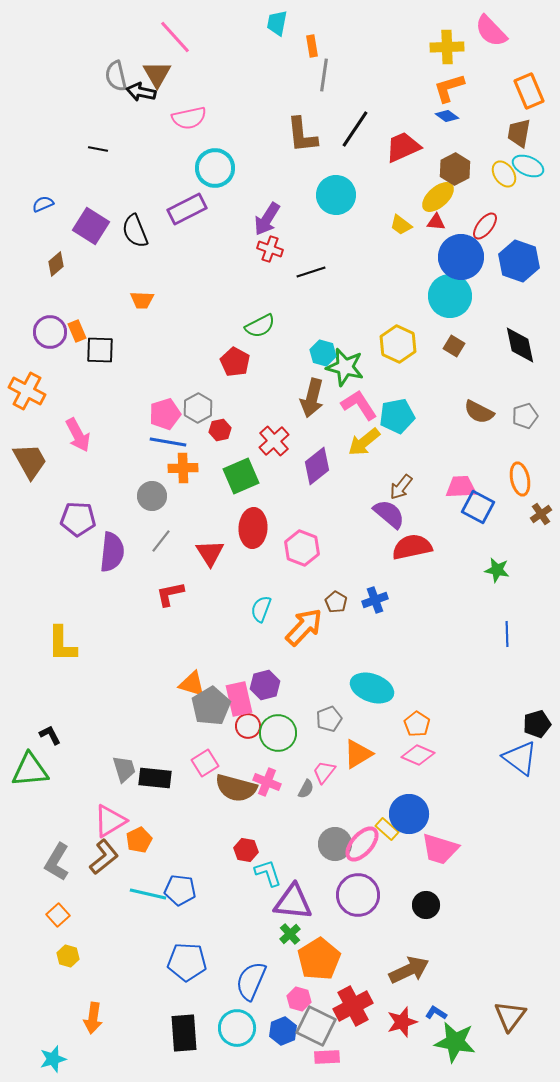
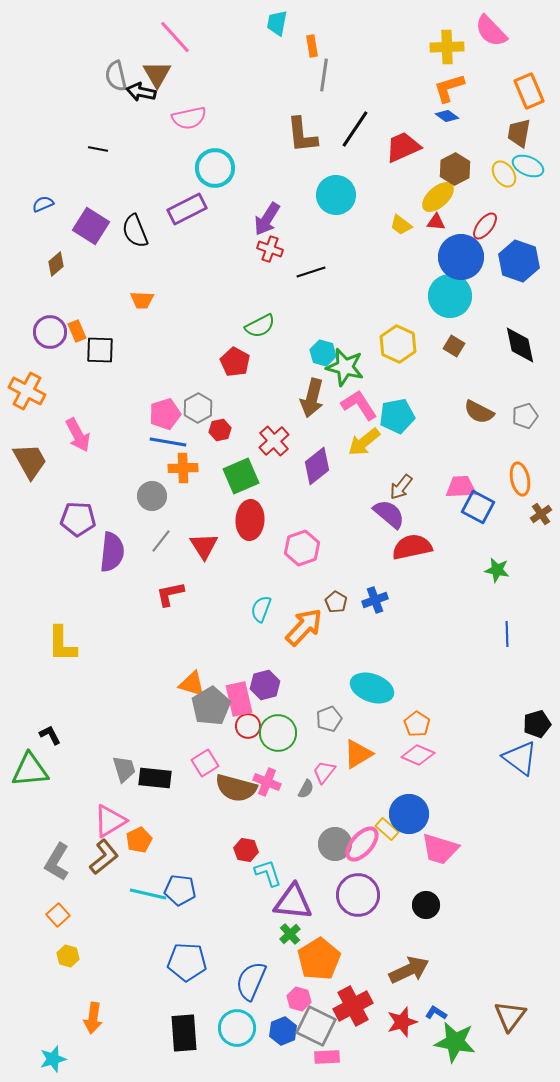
red ellipse at (253, 528): moved 3 px left, 8 px up
pink hexagon at (302, 548): rotated 20 degrees clockwise
red triangle at (210, 553): moved 6 px left, 7 px up
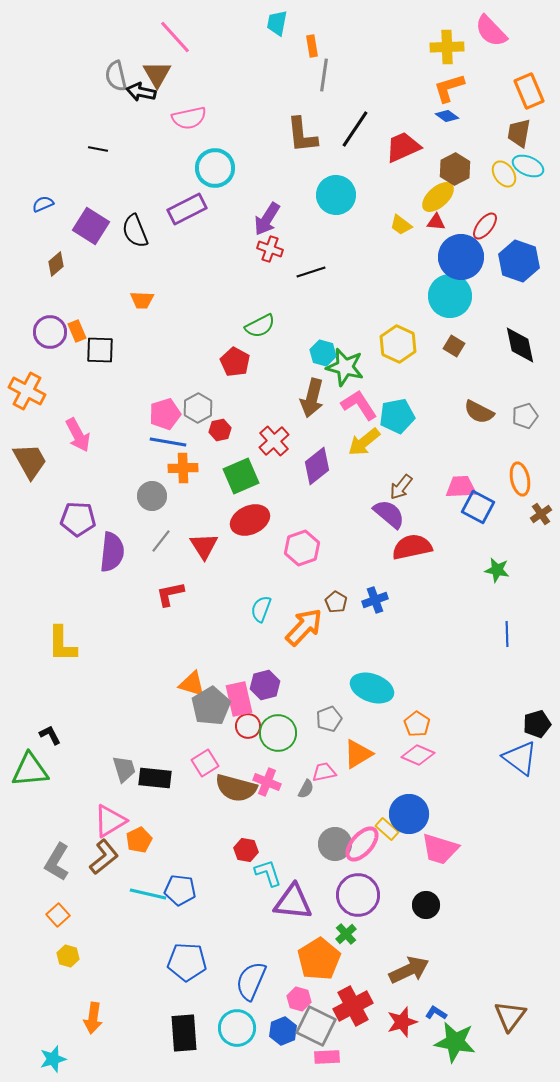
red ellipse at (250, 520): rotated 63 degrees clockwise
pink trapezoid at (324, 772): rotated 40 degrees clockwise
green cross at (290, 934): moved 56 px right
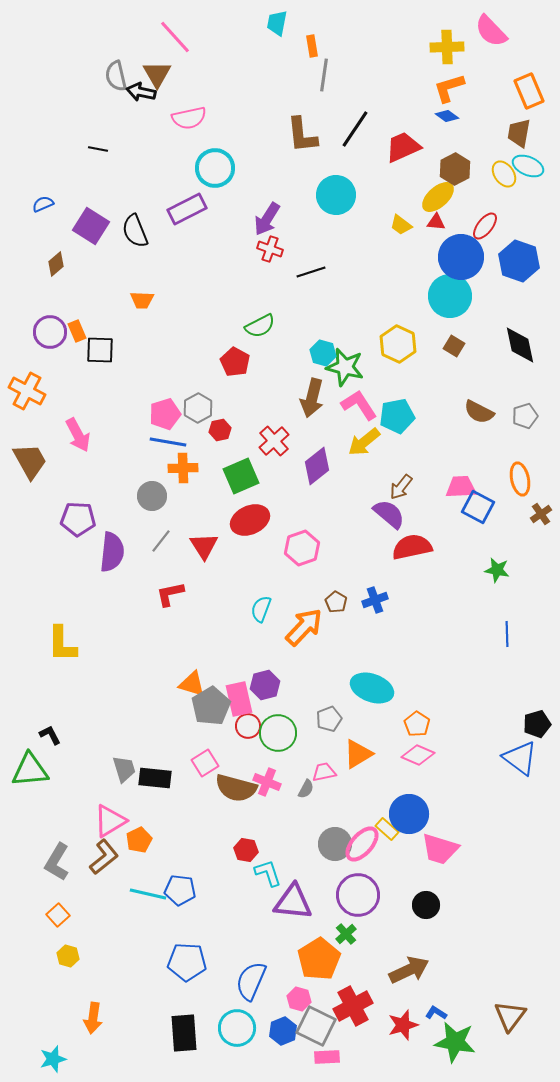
red star at (402, 1022): moved 1 px right, 3 px down
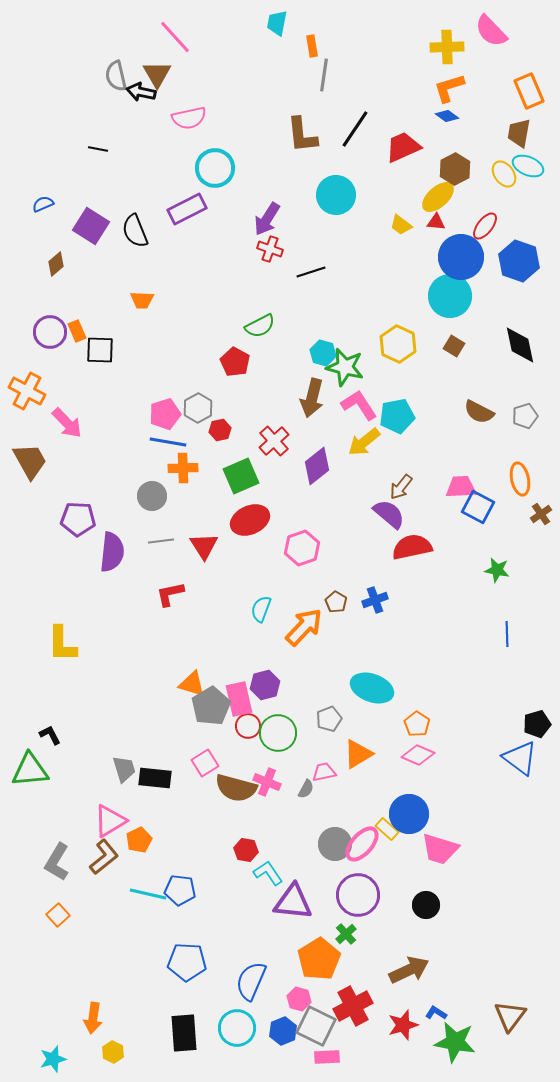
pink arrow at (78, 435): moved 11 px left, 12 px up; rotated 16 degrees counterclockwise
gray line at (161, 541): rotated 45 degrees clockwise
cyan L-shape at (268, 873): rotated 16 degrees counterclockwise
yellow hexagon at (68, 956): moved 45 px right, 96 px down; rotated 10 degrees clockwise
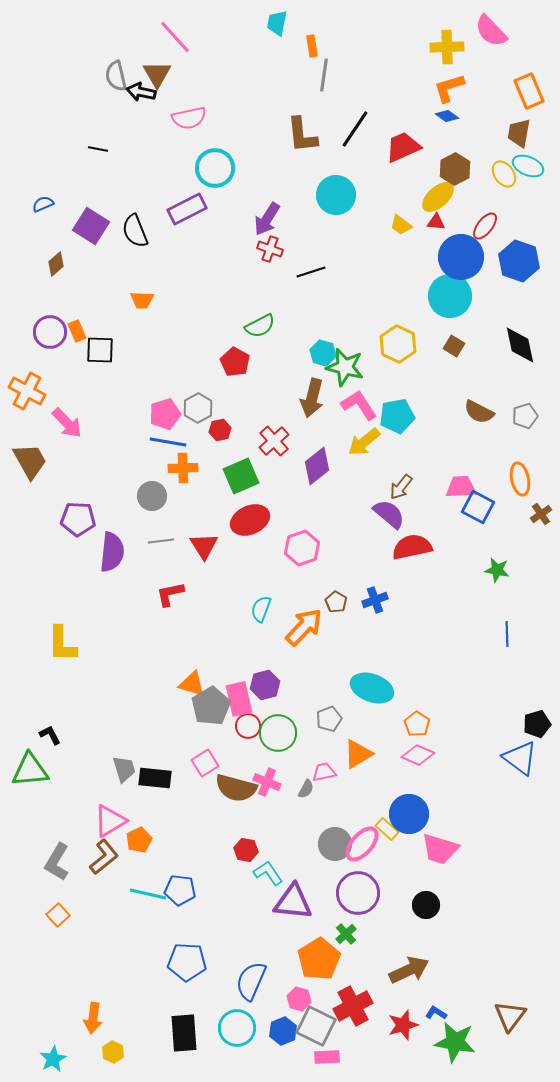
purple circle at (358, 895): moved 2 px up
cyan star at (53, 1059): rotated 12 degrees counterclockwise
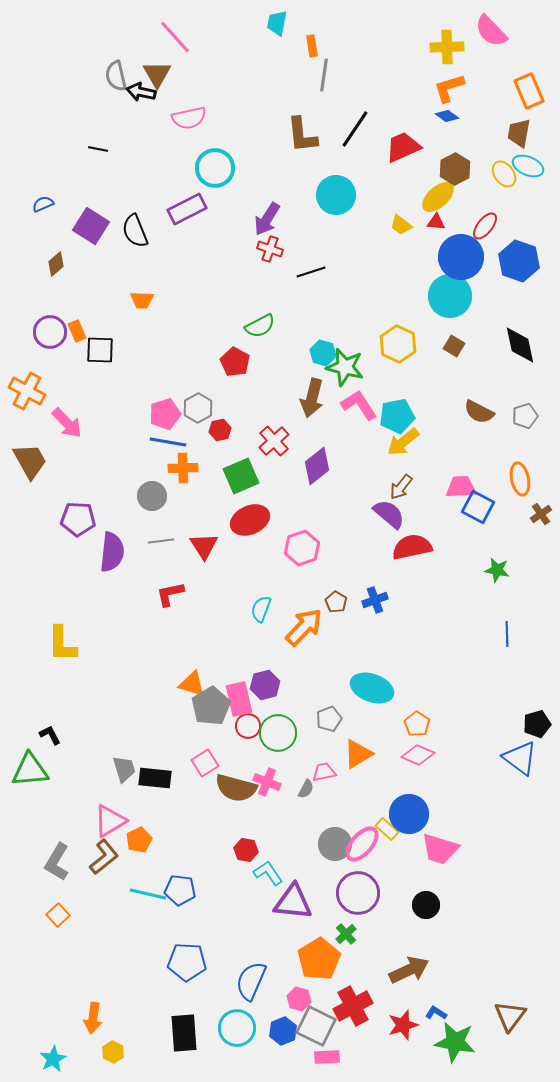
yellow arrow at (364, 442): moved 39 px right
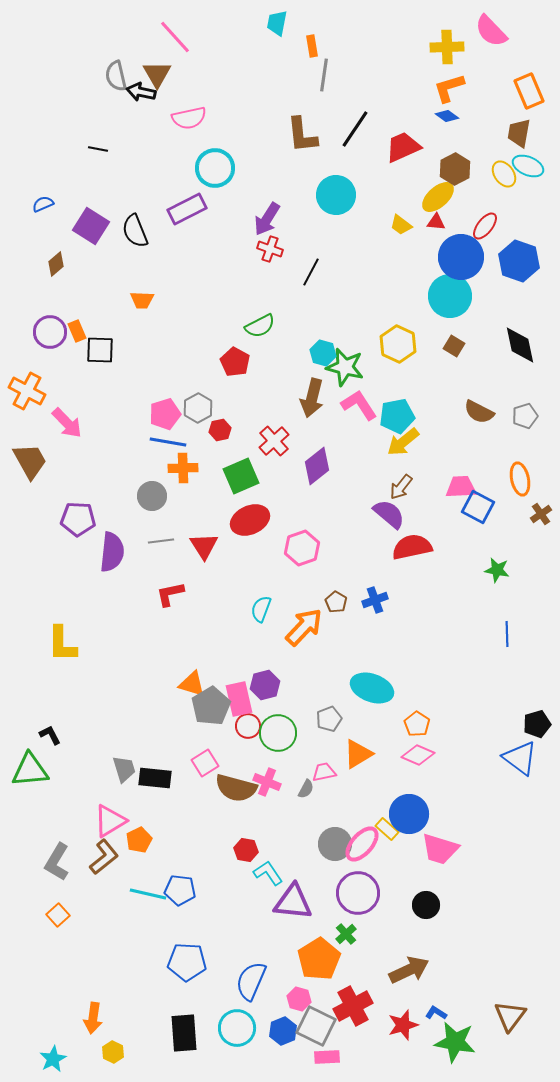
black line at (311, 272): rotated 44 degrees counterclockwise
